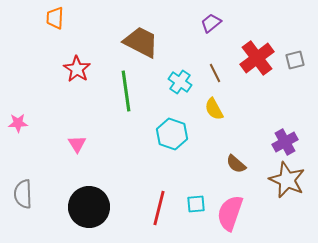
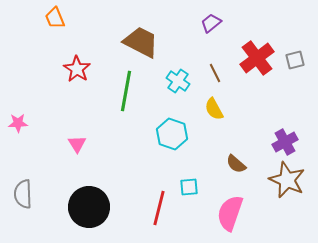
orange trapezoid: rotated 25 degrees counterclockwise
cyan cross: moved 2 px left, 1 px up
green line: rotated 18 degrees clockwise
cyan square: moved 7 px left, 17 px up
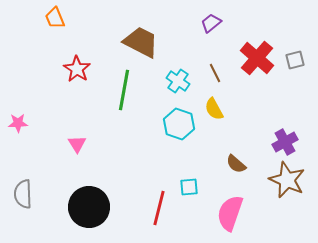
red cross: rotated 12 degrees counterclockwise
green line: moved 2 px left, 1 px up
cyan hexagon: moved 7 px right, 10 px up
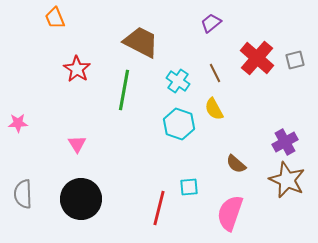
black circle: moved 8 px left, 8 px up
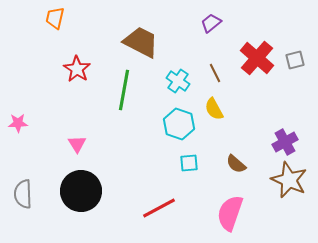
orange trapezoid: rotated 35 degrees clockwise
brown star: moved 2 px right
cyan square: moved 24 px up
black circle: moved 8 px up
red line: rotated 48 degrees clockwise
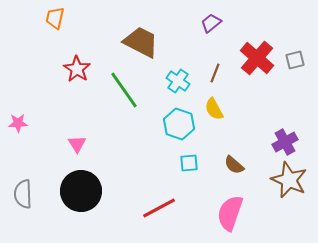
brown line: rotated 48 degrees clockwise
green line: rotated 45 degrees counterclockwise
brown semicircle: moved 2 px left, 1 px down
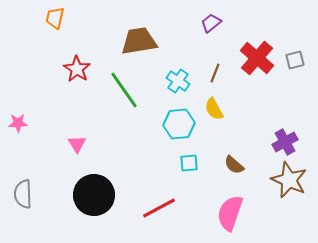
brown trapezoid: moved 2 px left, 1 px up; rotated 36 degrees counterclockwise
cyan hexagon: rotated 24 degrees counterclockwise
black circle: moved 13 px right, 4 px down
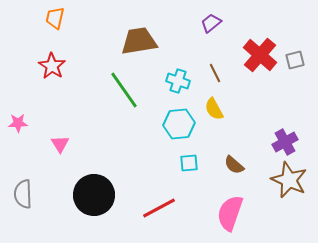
red cross: moved 3 px right, 3 px up
red star: moved 25 px left, 3 px up
brown line: rotated 48 degrees counterclockwise
cyan cross: rotated 15 degrees counterclockwise
pink triangle: moved 17 px left
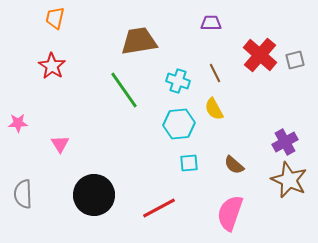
purple trapezoid: rotated 40 degrees clockwise
